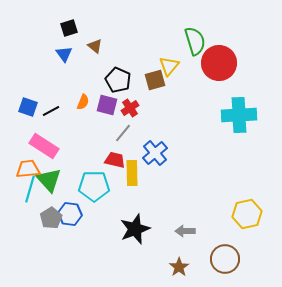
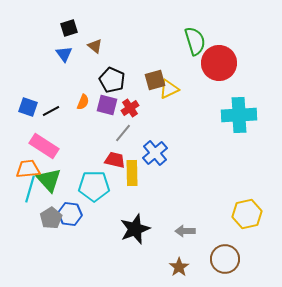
yellow triangle: moved 23 px down; rotated 25 degrees clockwise
black pentagon: moved 6 px left
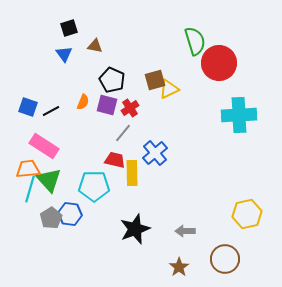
brown triangle: rotated 28 degrees counterclockwise
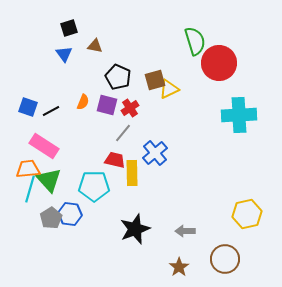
black pentagon: moved 6 px right, 3 px up
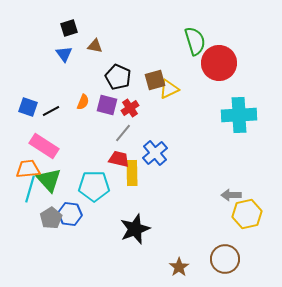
red trapezoid: moved 4 px right, 1 px up
gray arrow: moved 46 px right, 36 px up
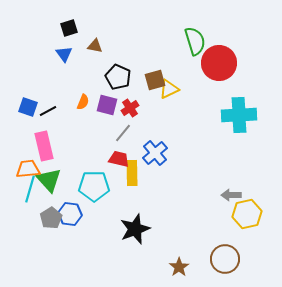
black line: moved 3 px left
pink rectangle: rotated 44 degrees clockwise
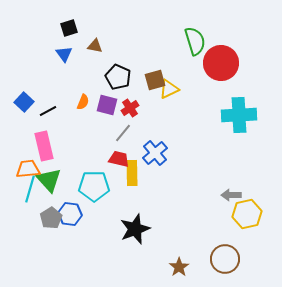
red circle: moved 2 px right
blue square: moved 4 px left, 5 px up; rotated 24 degrees clockwise
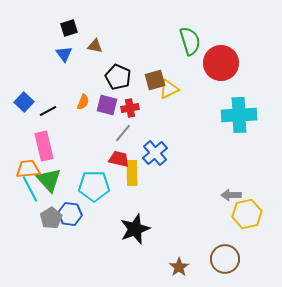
green semicircle: moved 5 px left
red cross: rotated 24 degrees clockwise
cyan line: rotated 44 degrees counterclockwise
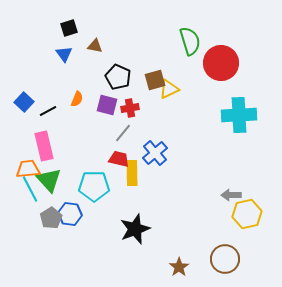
orange semicircle: moved 6 px left, 3 px up
